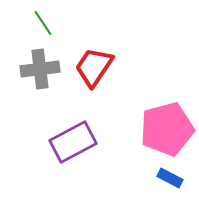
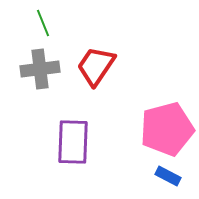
green line: rotated 12 degrees clockwise
red trapezoid: moved 2 px right, 1 px up
purple rectangle: rotated 60 degrees counterclockwise
blue rectangle: moved 2 px left, 2 px up
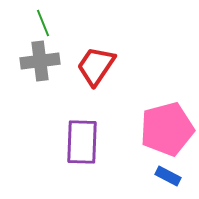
gray cross: moved 8 px up
purple rectangle: moved 9 px right
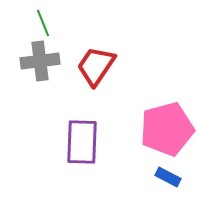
blue rectangle: moved 1 px down
